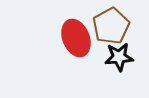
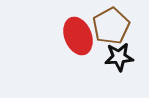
red ellipse: moved 2 px right, 2 px up
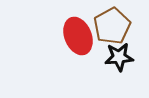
brown pentagon: moved 1 px right
